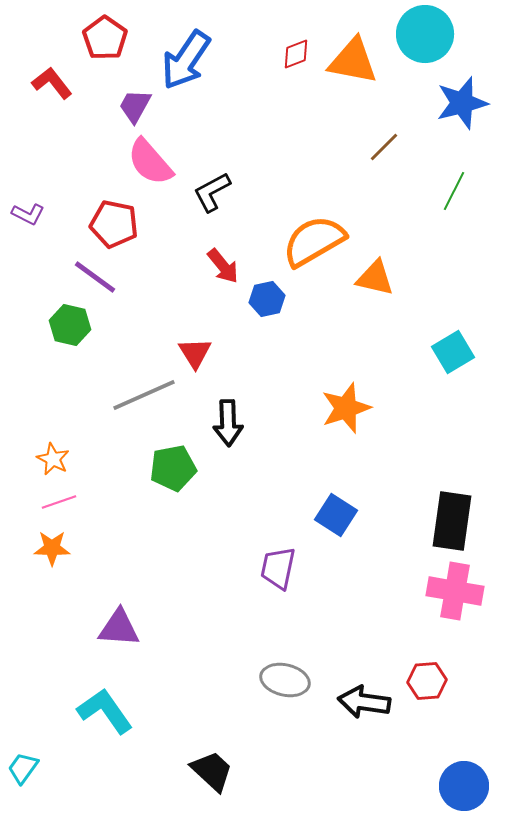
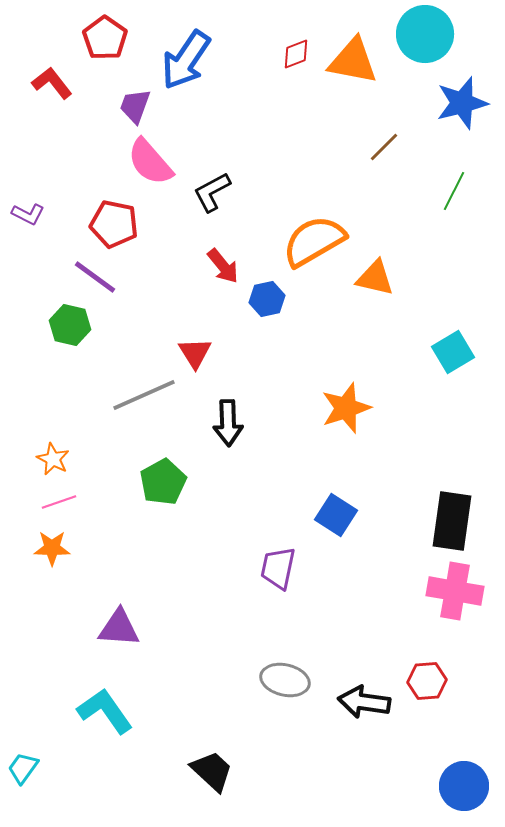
purple trapezoid at (135, 106): rotated 9 degrees counterclockwise
green pentagon at (173, 468): moved 10 px left, 14 px down; rotated 18 degrees counterclockwise
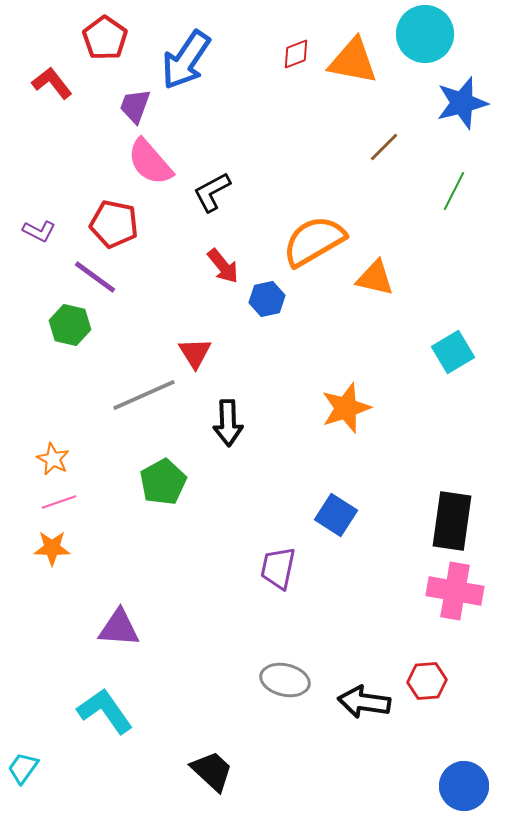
purple L-shape at (28, 214): moved 11 px right, 17 px down
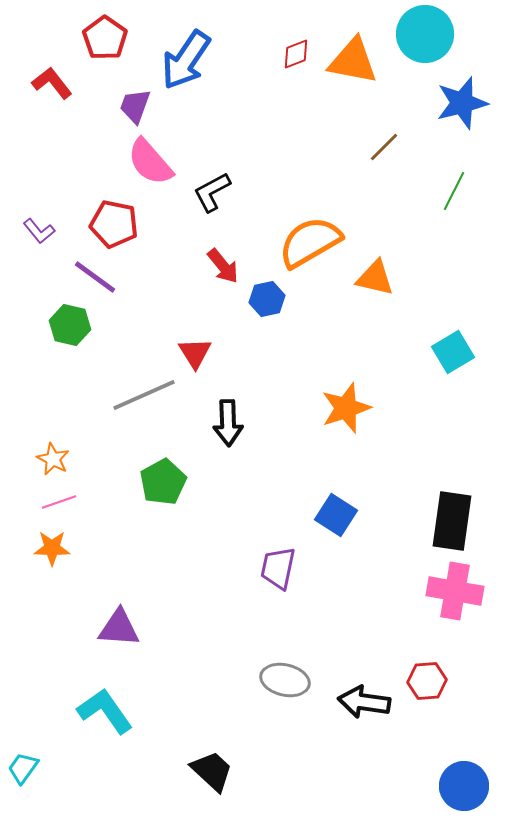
purple L-shape at (39, 231): rotated 24 degrees clockwise
orange semicircle at (314, 241): moved 4 px left, 1 px down
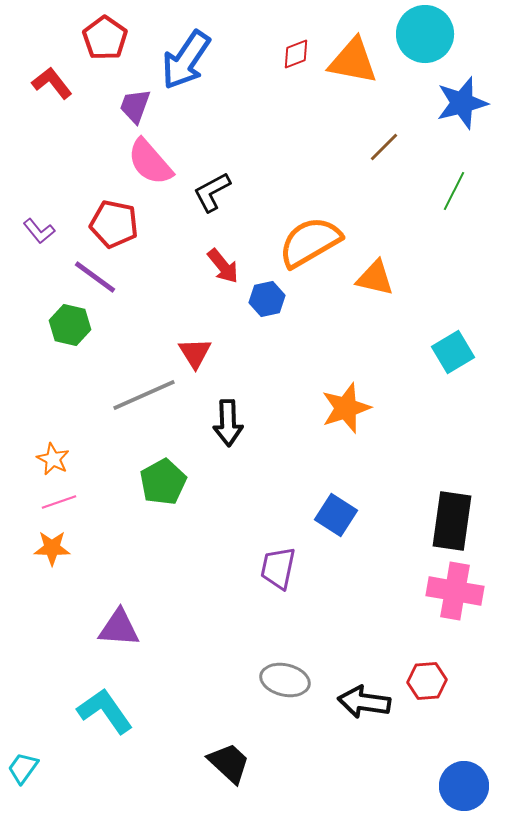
black trapezoid at (212, 771): moved 17 px right, 8 px up
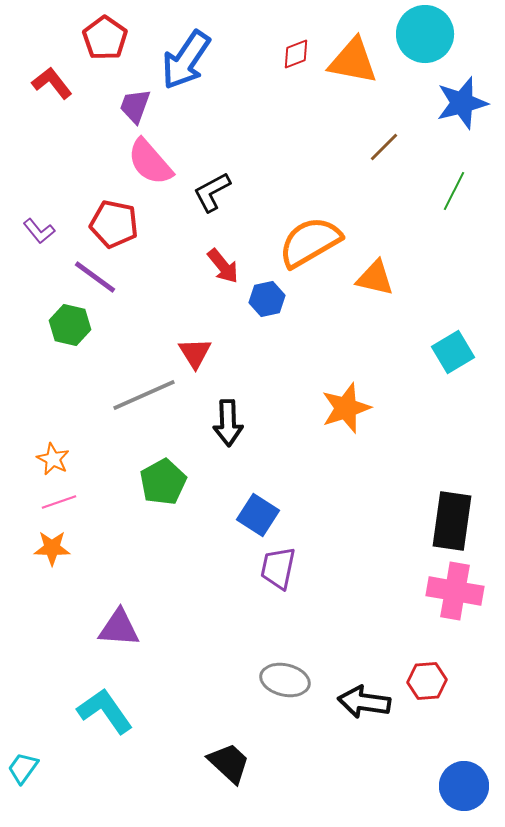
blue square at (336, 515): moved 78 px left
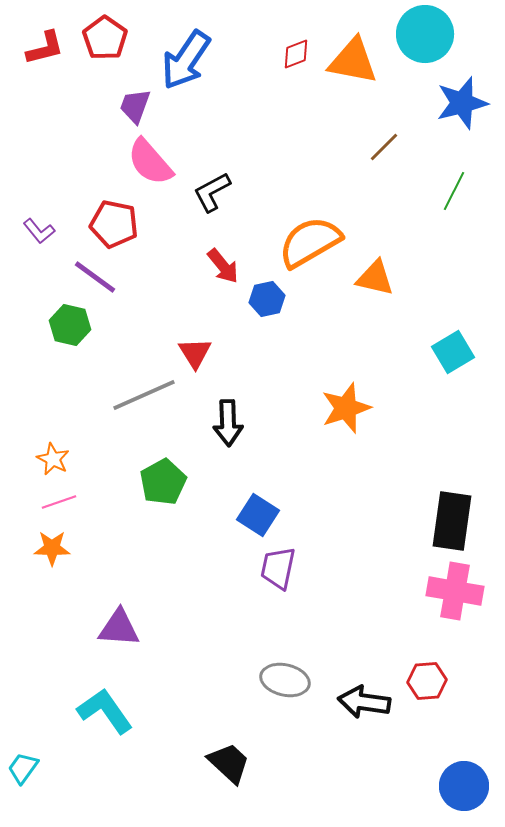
red L-shape at (52, 83): moved 7 px left, 35 px up; rotated 114 degrees clockwise
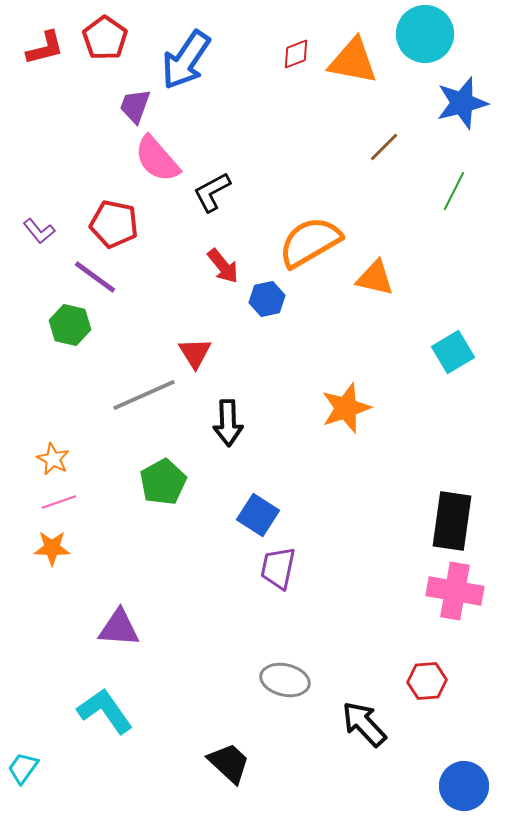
pink semicircle at (150, 162): moved 7 px right, 3 px up
black arrow at (364, 702): moved 22 px down; rotated 39 degrees clockwise
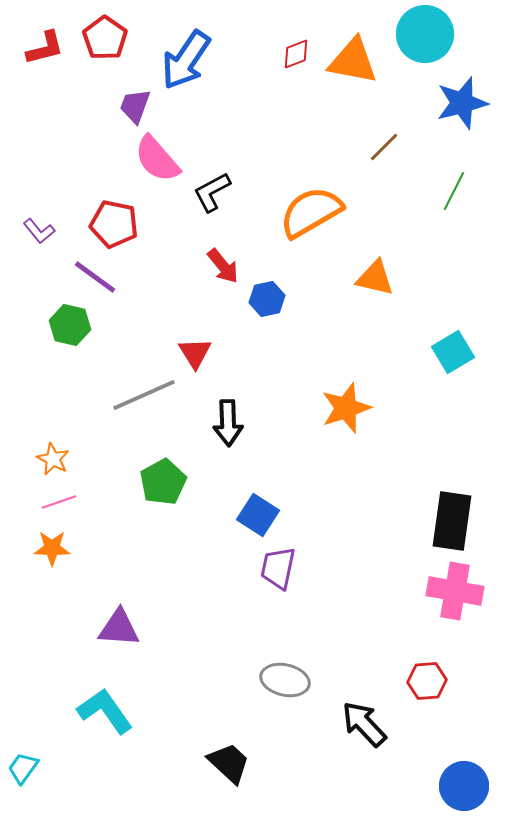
orange semicircle at (310, 242): moved 1 px right, 30 px up
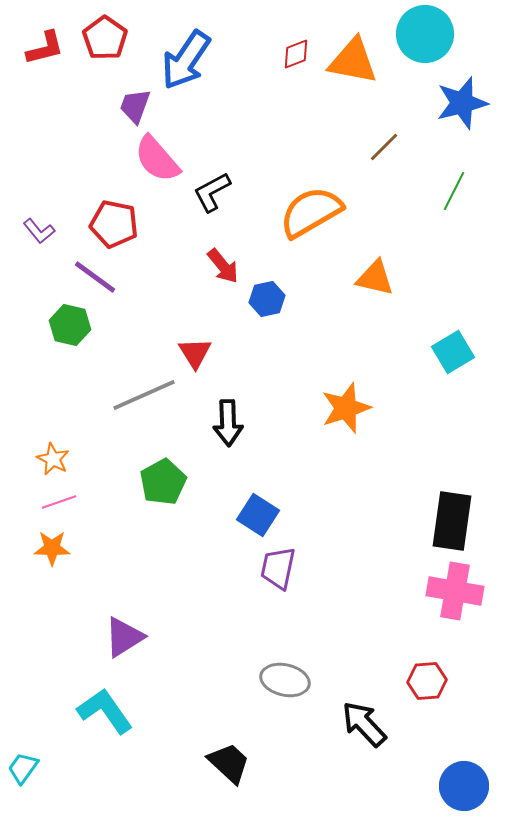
purple triangle at (119, 628): moved 5 px right, 9 px down; rotated 36 degrees counterclockwise
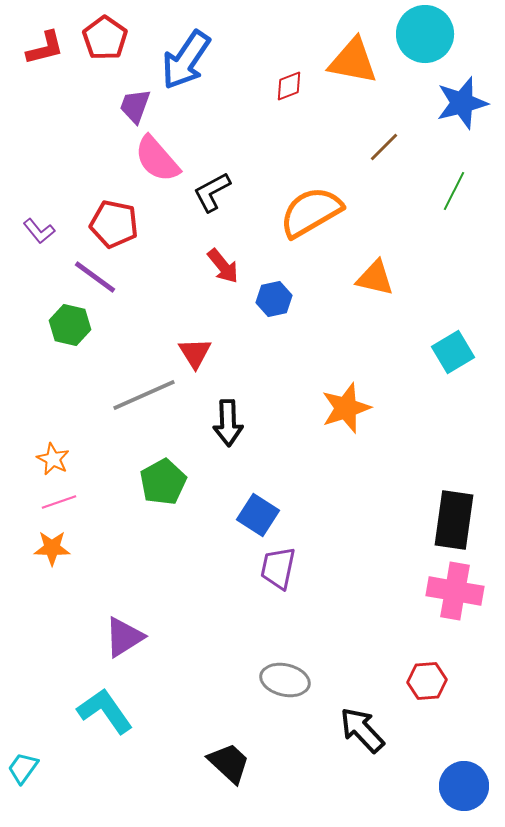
red diamond at (296, 54): moved 7 px left, 32 px down
blue hexagon at (267, 299): moved 7 px right
black rectangle at (452, 521): moved 2 px right, 1 px up
black arrow at (364, 724): moved 2 px left, 6 px down
